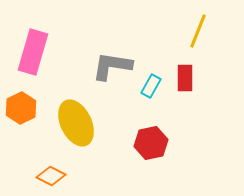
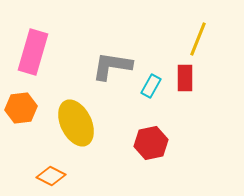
yellow line: moved 8 px down
orange hexagon: rotated 20 degrees clockwise
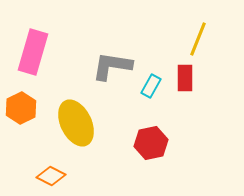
orange hexagon: rotated 20 degrees counterclockwise
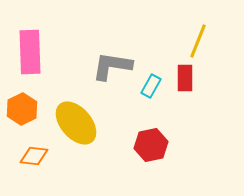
yellow line: moved 2 px down
pink rectangle: moved 3 px left; rotated 18 degrees counterclockwise
orange hexagon: moved 1 px right, 1 px down
yellow ellipse: rotated 15 degrees counterclockwise
red hexagon: moved 2 px down
orange diamond: moved 17 px left, 20 px up; rotated 20 degrees counterclockwise
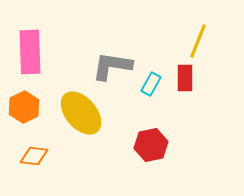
cyan rectangle: moved 2 px up
orange hexagon: moved 2 px right, 2 px up
yellow ellipse: moved 5 px right, 10 px up
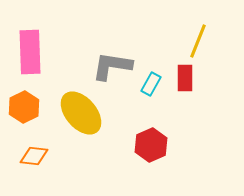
red hexagon: rotated 12 degrees counterclockwise
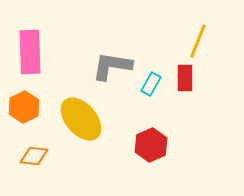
yellow ellipse: moved 6 px down
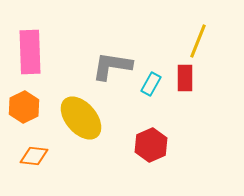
yellow ellipse: moved 1 px up
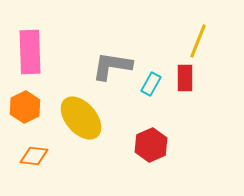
orange hexagon: moved 1 px right
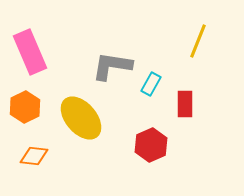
pink rectangle: rotated 21 degrees counterclockwise
red rectangle: moved 26 px down
